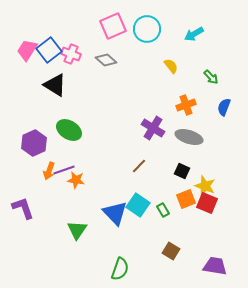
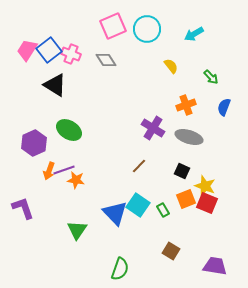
gray diamond: rotated 15 degrees clockwise
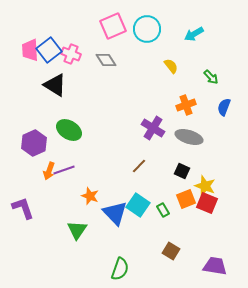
pink trapezoid: moved 3 px right; rotated 35 degrees counterclockwise
orange star: moved 14 px right, 16 px down; rotated 12 degrees clockwise
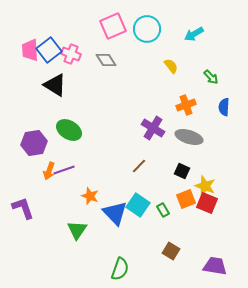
blue semicircle: rotated 18 degrees counterclockwise
purple hexagon: rotated 15 degrees clockwise
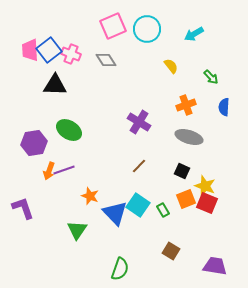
black triangle: rotated 30 degrees counterclockwise
purple cross: moved 14 px left, 6 px up
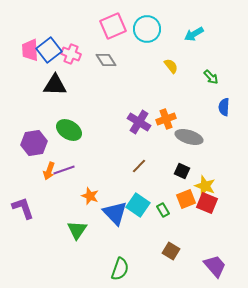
orange cross: moved 20 px left, 14 px down
purple trapezoid: rotated 40 degrees clockwise
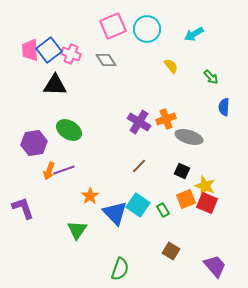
orange star: rotated 18 degrees clockwise
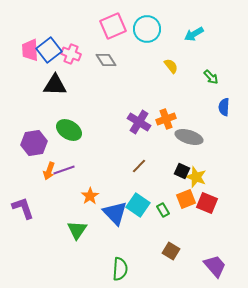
yellow star: moved 9 px left, 9 px up
green semicircle: rotated 15 degrees counterclockwise
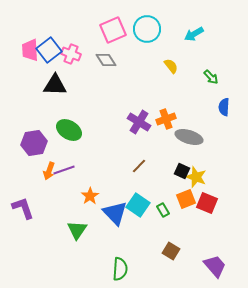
pink square: moved 4 px down
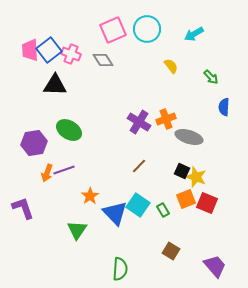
gray diamond: moved 3 px left
orange arrow: moved 2 px left, 2 px down
